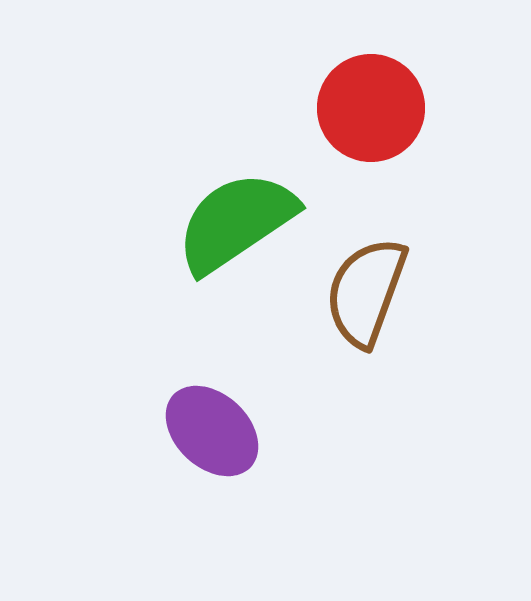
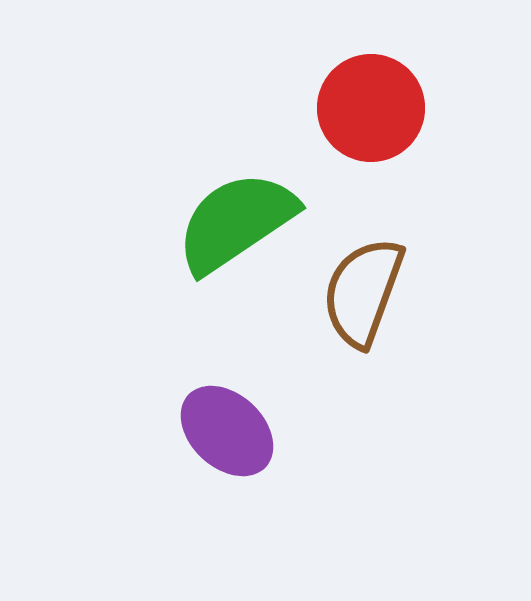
brown semicircle: moved 3 px left
purple ellipse: moved 15 px right
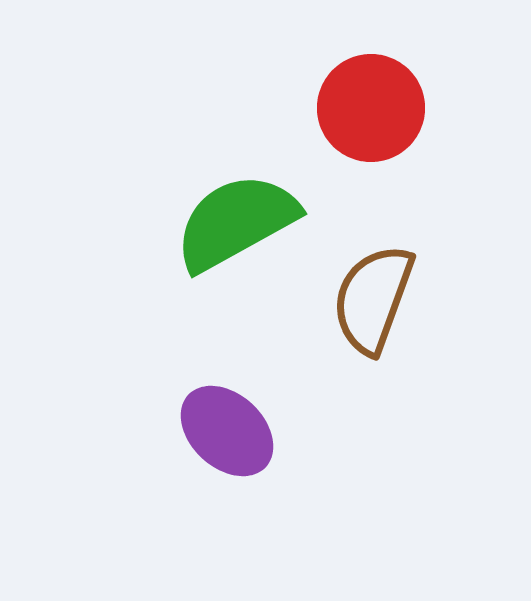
green semicircle: rotated 5 degrees clockwise
brown semicircle: moved 10 px right, 7 px down
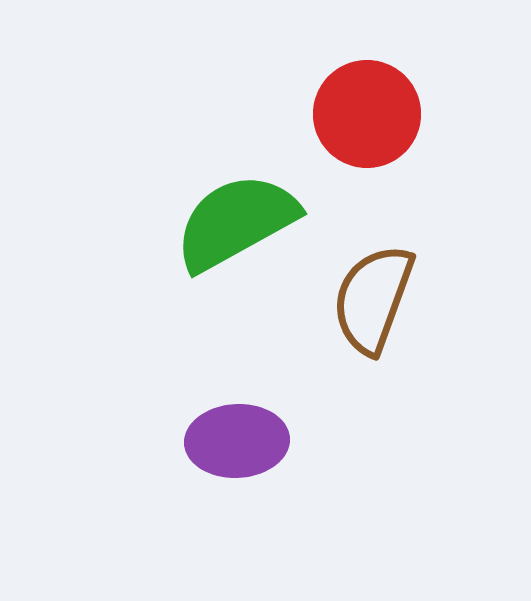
red circle: moved 4 px left, 6 px down
purple ellipse: moved 10 px right, 10 px down; rotated 46 degrees counterclockwise
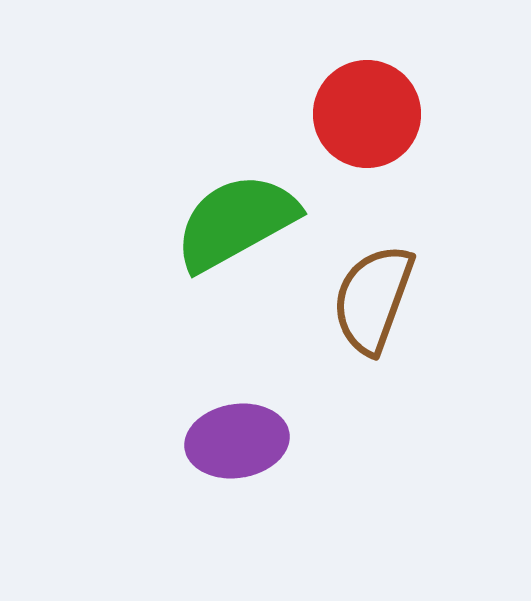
purple ellipse: rotated 6 degrees counterclockwise
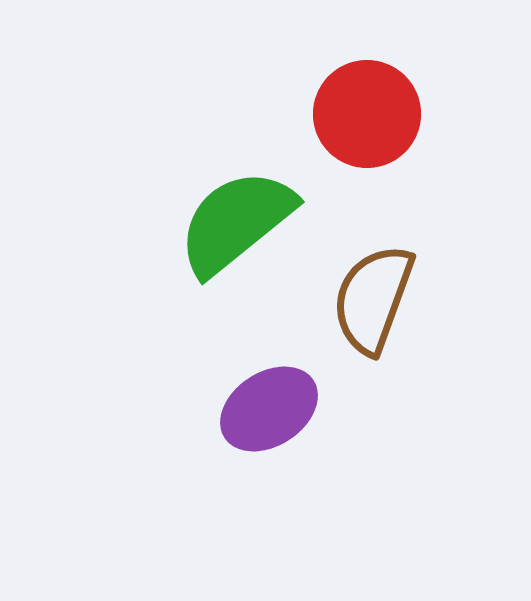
green semicircle: rotated 10 degrees counterclockwise
purple ellipse: moved 32 px right, 32 px up; rotated 24 degrees counterclockwise
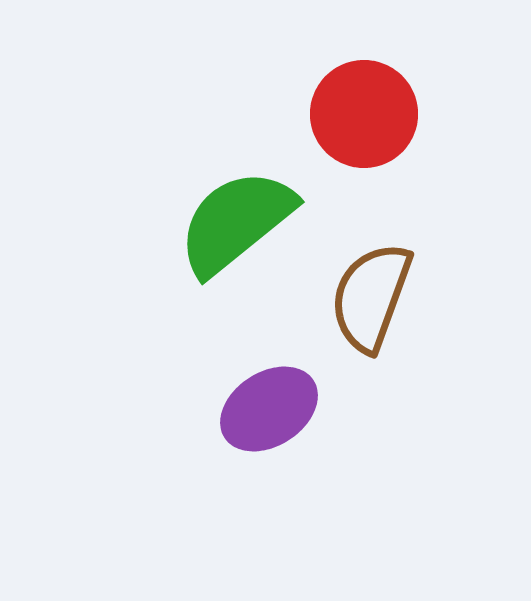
red circle: moved 3 px left
brown semicircle: moved 2 px left, 2 px up
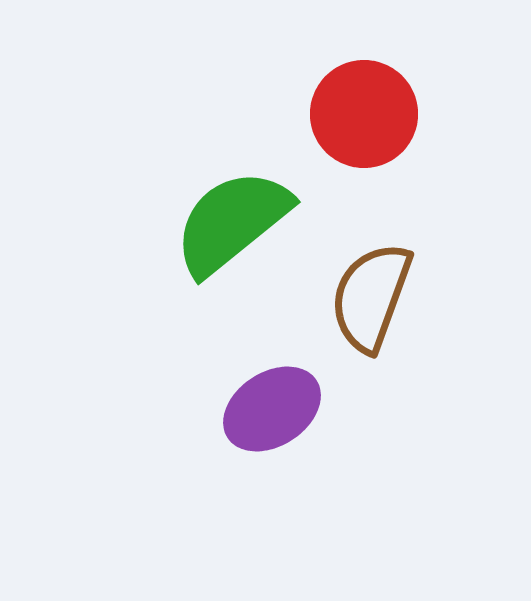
green semicircle: moved 4 px left
purple ellipse: moved 3 px right
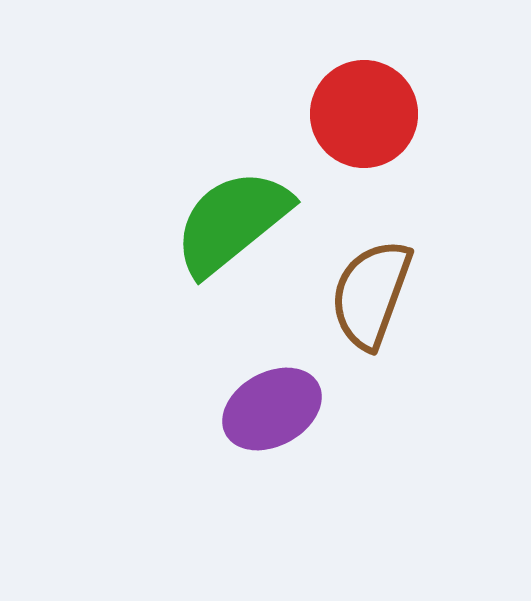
brown semicircle: moved 3 px up
purple ellipse: rotated 4 degrees clockwise
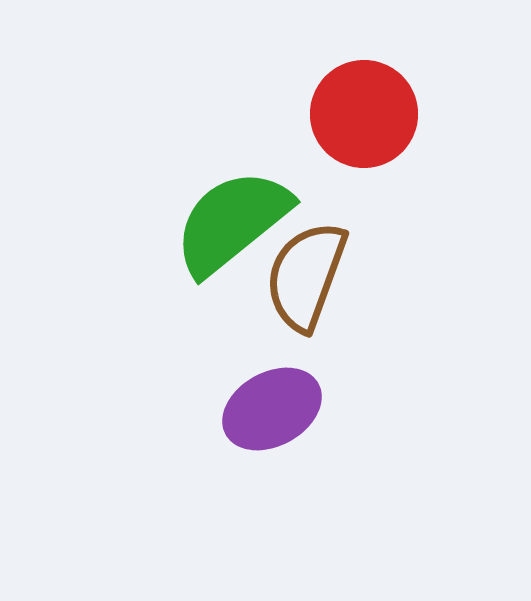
brown semicircle: moved 65 px left, 18 px up
